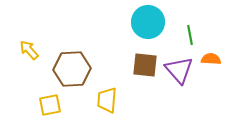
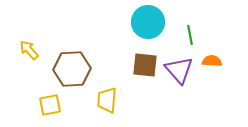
orange semicircle: moved 1 px right, 2 px down
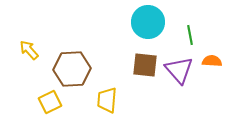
yellow square: moved 3 px up; rotated 15 degrees counterclockwise
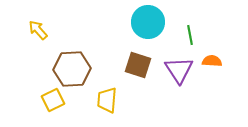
yellow arrow: moved 9 px right, 20 px up
brown square: moved 7 px left; rotated 12 degrees clockwise
purple triangle: rotated 8 degrees clockwise
yellow square: moved 3 px right, 2 px up
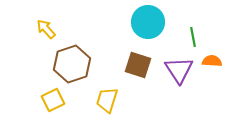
yellow arrow: moved 8 px right, 1 px up
green line: moved 3 px right, 2 px down
brown hexagon: moved 5 px up; rotated 15 degrees counterclockwise
yellow trapezoid: rotated 12 degrees clockwise
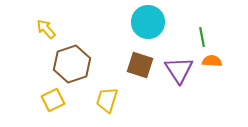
green line: moved 9 px right
brown square: moved 2 px right
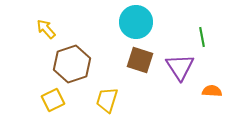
cyan circle: moved 12 px left
orange semicircle: moved 30 px down
brown square: moved 5 px up
purple triangle: moved 1 px right, 3 px up
